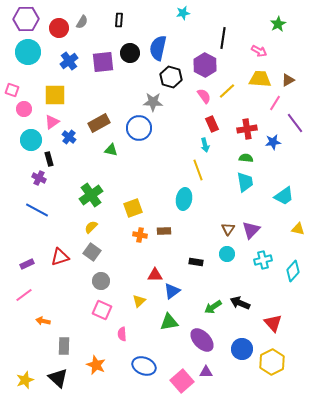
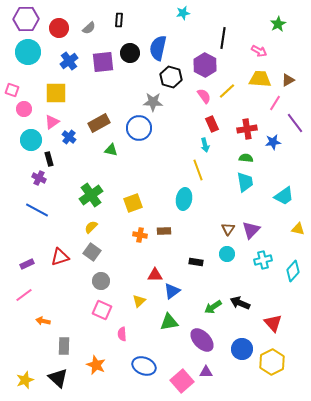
gray semicircle at (82, 22): moved 7 px right, 6 px down; rotated 16 degrees clockwise
yellow square at (55, 95): moved 1 px right, 2 px up
yellow square at (133, 208): moved 5 px up
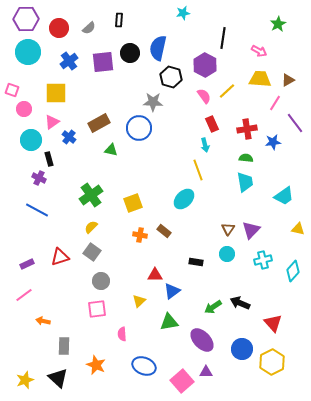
cyan ellipse at (184, 199): rotated 35 degrees clockwise
brown rectangle at (164, 231): rotated 40 degrees clockwise
pink square at (102, 310): moved 5 px left, 1 px up; rotated 30 degrees counterclockwise
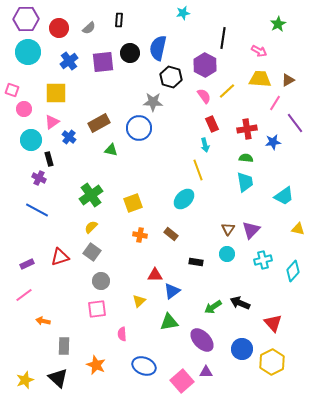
brown rectangle at (164, 231): moved 7 px right, 3 px down
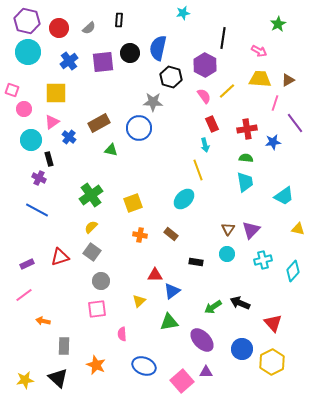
purple hexagon at (26, 19): moved 1 px right, 2 px down; rotated 15 degrees clockwise
pink line at (275, 103): rotated 14 degrees counterclockwise
yellow star at (25, 380): rotated 12 degrees clockwise
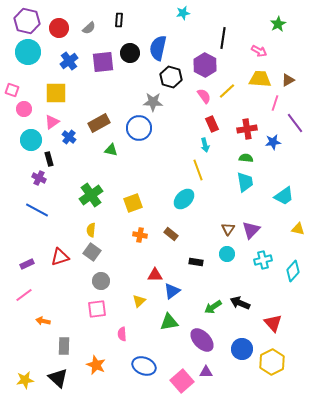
yellow semicircle at (91, 227): moved 3 px down; rotated 40 degrees counterclockwise
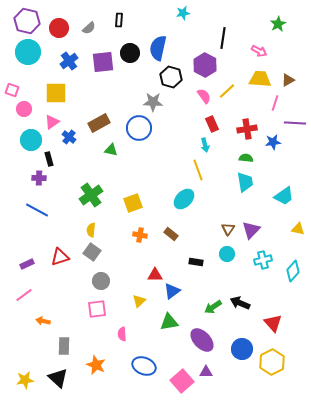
purple line at (295, 123): rotated 50 degrees counterclockwise
purple cross at (39, 178): rotated 24 degrees counterclockwise
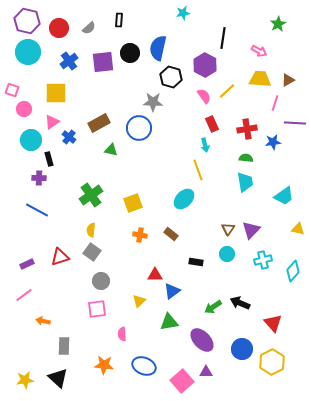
orange star at (96, 365): moved 8 px right; rotated 18 degrees counterclockwise
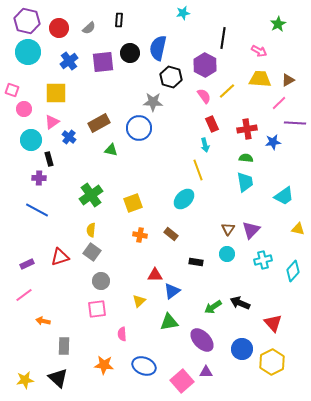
pink line at (275, 103): moved 4 px right; rotated 28 degrees clockwise
